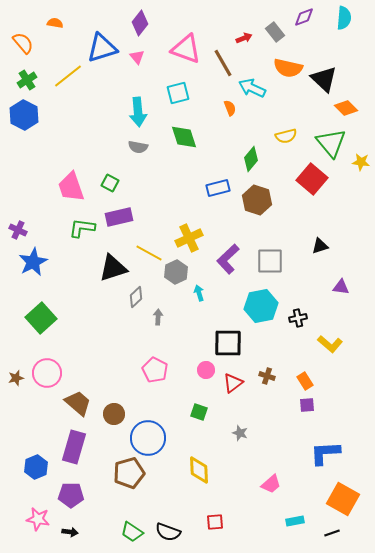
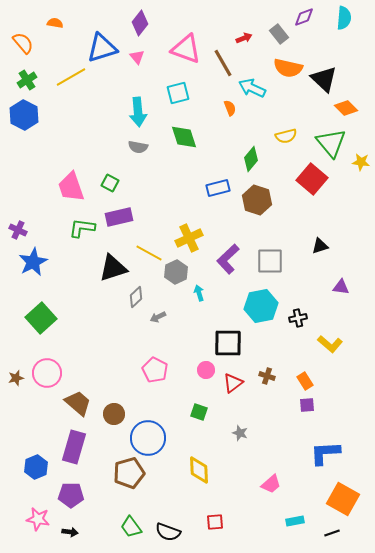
gray rectangle at (275, 32): moved 4 px right, 2 px down
yellow line at (68, 76): moved 3 px right, 1 px down; rotated 8 degrees clockwise
gray arrow at (158, 317): rotated 119 degrees counterclockwise
green trapezoid at (132, 532): moved 1 px left, 5 px up; rotated 20 degrees clockwise
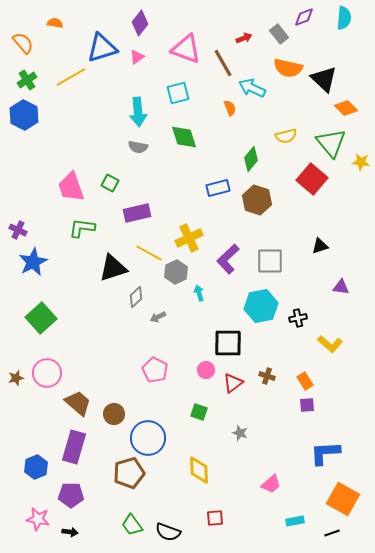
pink triangle at (137, 57): rotated 35 degrees clockwise
purple rectangle at (119, 217): moved 18 px right, 4 px up
red square at (215, 522): moved 4 px up
green trapezoid at (131, 527): moved 1 px right, 2 px up
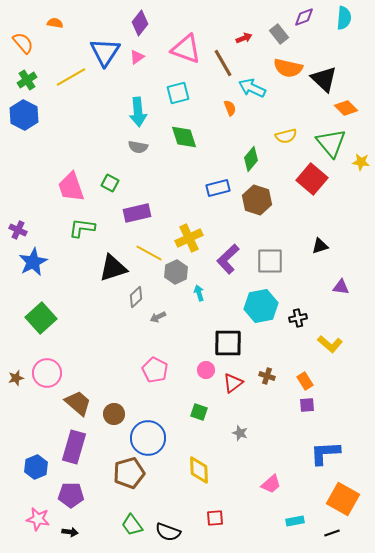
blue triangle at (102, 48): moved 3 px right, 4 px down; rotated 40 degrees counterclockwise
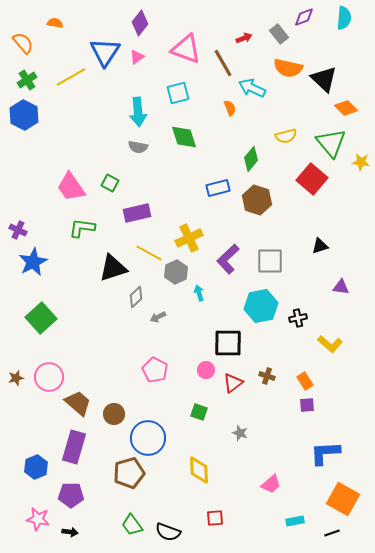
pink trapezoid at (71, 187): rotated 16 degrees counterclockwise
pink circle at (47, 373): moved 2 px right, 4 px down
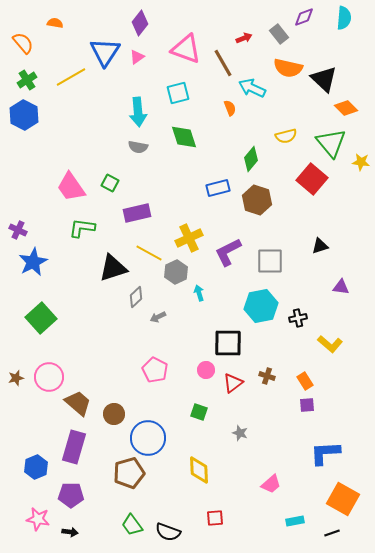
purple L-shape at (228, 259): moved 7 px up; rotated 16 degrees clockwise
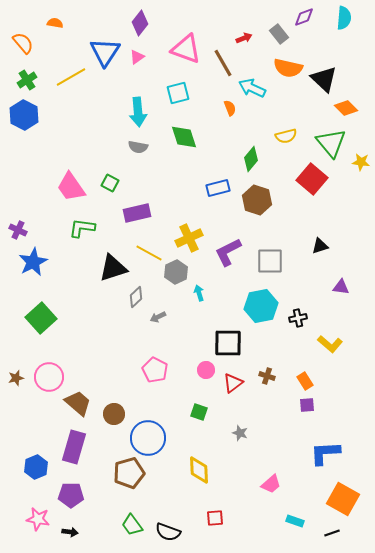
cyan rectangle at (295, 521): rotated 30 degrees clockwise
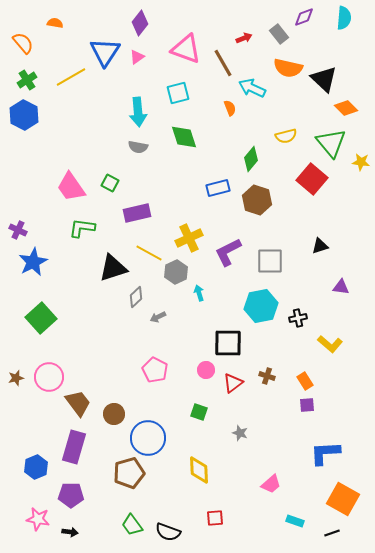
brown trapezoid at (78, 403): rotated 12 degrees clockwise
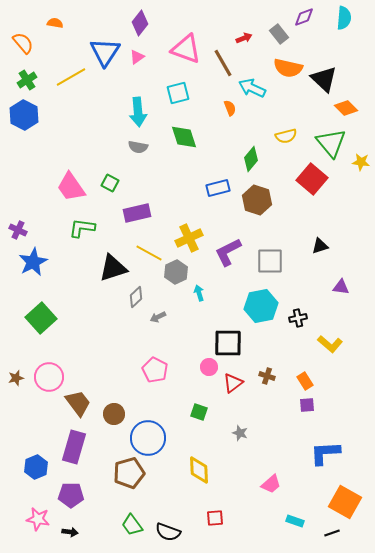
pink circle at (206, 370): moved 3 px right, 3 px up
orange square at (343, 499): moved 2 px right, 3 px down
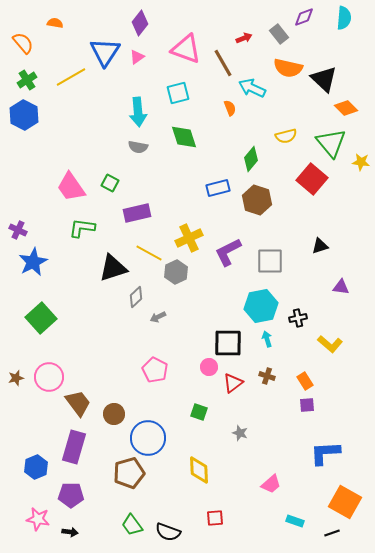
cyan arrow at (199, 293): moved 68 px right, 46 px down
